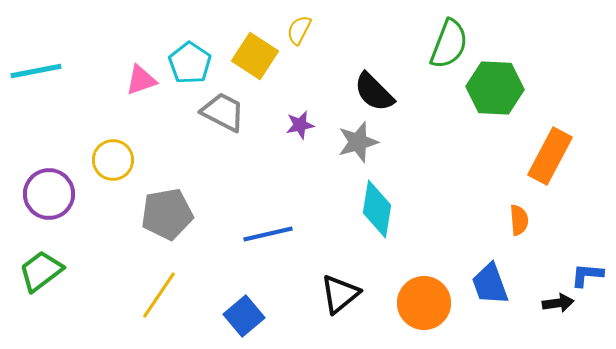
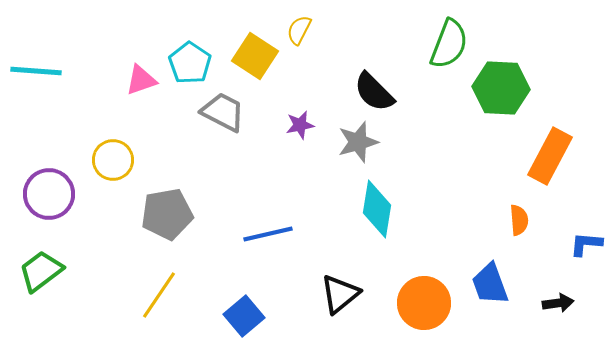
cyan line: rotated 15 degrees clockwise
green hexagon: moved 6 px right
blue L-shape: moved 1 px left, 31 px up
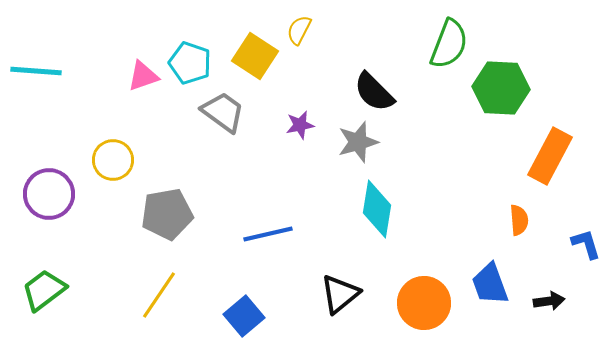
cyan pentagon: rotated 15 degrees counterclockwise
pink triangle: moved 2 px right, 4 px up
gray trapezoid: rotated 9 degrees clockwise
blue L-shape: rotated 68 degrees clockwise
green trapezoid: moved 3 px right, 19 px down
black arrow: moved 9 px left, 2 px up
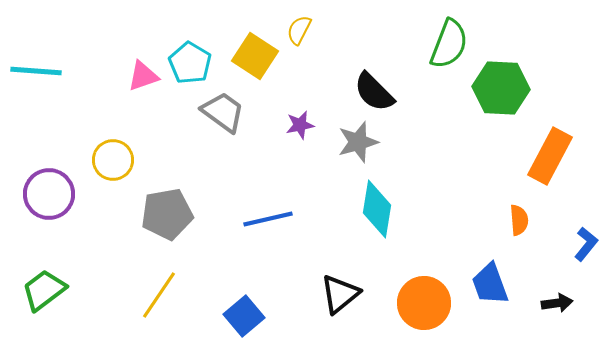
cyan pentagon: rotated 12 degrees clockwise
blue line: moved 15 px up
blue L-shape: rotated 56 degrees clockwise
black arrow: moved 8 px right, 2 px down
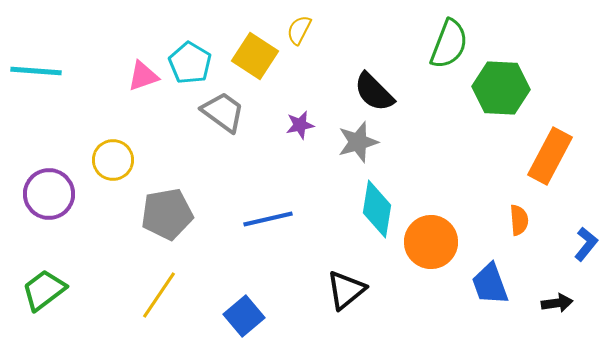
black triangle: moved 6 px right, 4 px up
orange circle: moved 7 px right, 61 px up
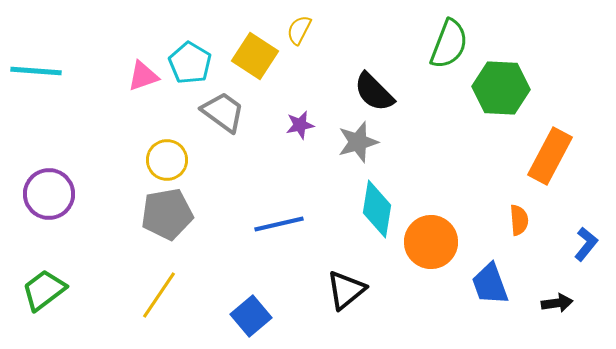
yellow circle: moved 54 px right
blue line: moved 11 px right, 5 px down
blue square: moved 7 px right
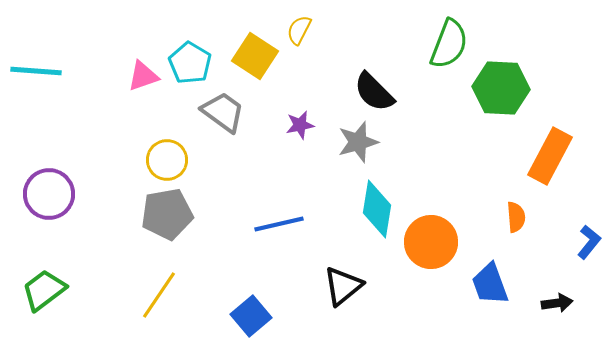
orange semicircle: moved 3 px left, 3 px up
blue L-shape: moved 3 px right, 2 px up
black triangle: moved 3 px left, 4 px up
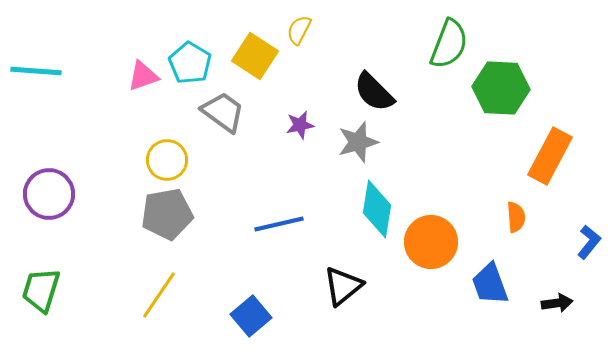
green trapezoid: moved 3 px left; rotated 36 degrees counterclockwise
